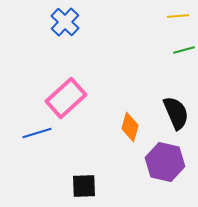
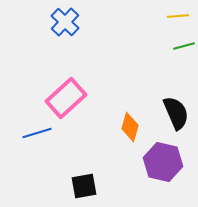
green line: moved 4 px up
purple hexagon: moved 2 px left
black square: rotated 8 degrees counterclockwise
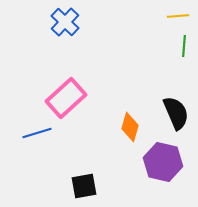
green line: rotated 70 degrees counterclockwise
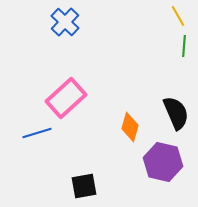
yellow line: rotated 65 degrees clockwise
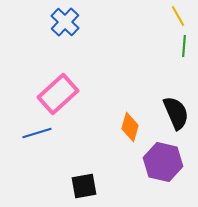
pink rectangle: moved 8 px left, 4 px up
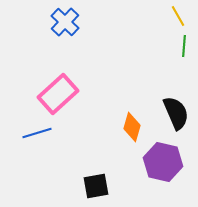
orange diamond: moved 2 px right
black square: moved 12 px right
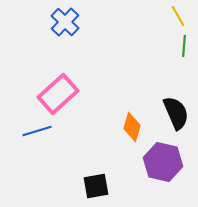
blue line: moved 2 px up
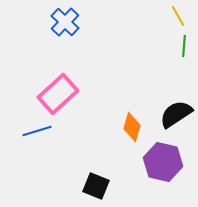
black semicircle: moved 1 px down; rotated 100 degrees counterclockwise
black square: rotated 32 degrees clockwise
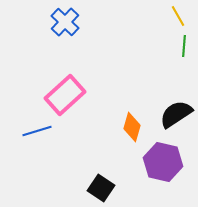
pink rectangle: moved 7 px right, 1 px down
black square: moved 5 px right, 2 px down; rotated 12 degrees clockwise
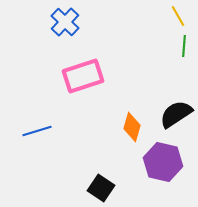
pink rectangle: moved 18 px right, 19 px up; rotated 24 degrees clockwise
